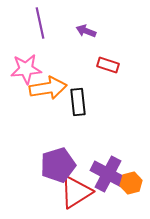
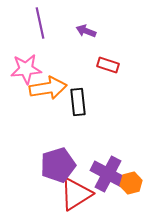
red triangle: moved 2 px down
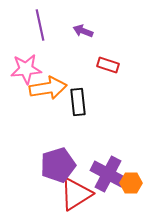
purple line: moved 2 px down
purple arrow: moved 3 px left
orange hexagon: rotated 15 degrees clockwise
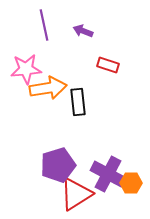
purple line: moved 4 px right
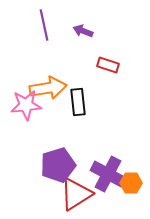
pink star: moved 36 px down
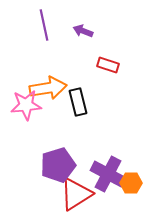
black rectangle: rotated 8 degrees counterclockwise
